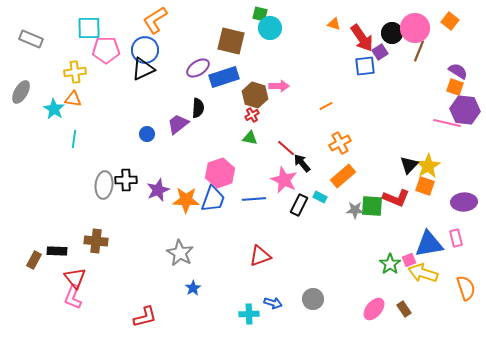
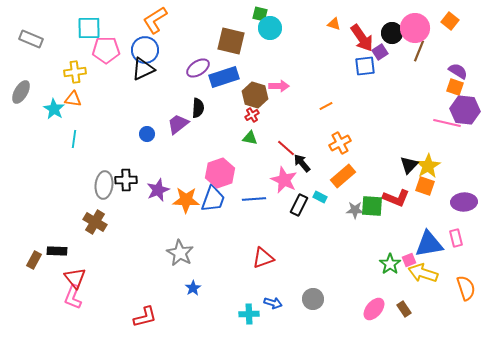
brown cross at (96, 241): moved 1 px left, 19 px up; rotated 25 degrees clockwise
red triangle at (260, 256): moved 3 px right, 2 px down
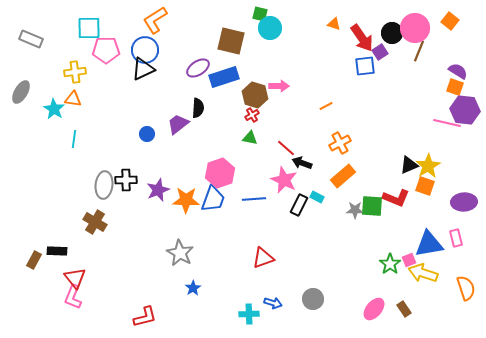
black arrow at (302, 163): rotated 30 degrees counterclockwise
black triangle at (409, 165): rotated 24 degrees clockwise
cyan rectangle at (320, 197): moved 3 px left
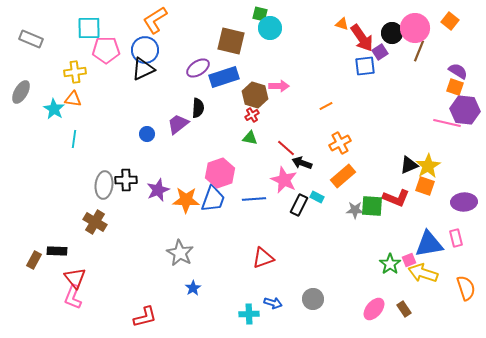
orange triangle at (334, 24): moved 8 px right
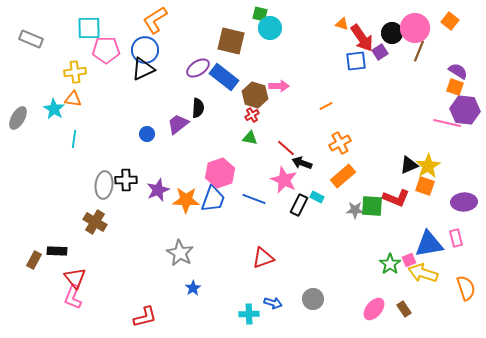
blue square at (365, 66): moved 9 px left, 5 px up
blue rectangle at (224, 77): rotated 56 degrees clockwise
gray ellipse at (21, 92): moved 3 px left, 26 px down
blue line at (254, 199): rotated 25 degrees clockwise
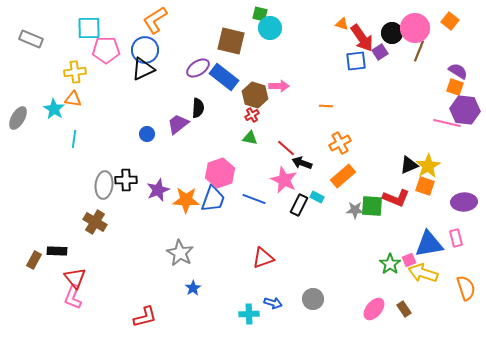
orange line at (326, 106): rotated 32 degrees clockwise
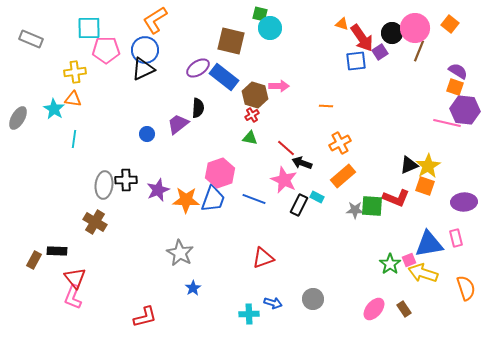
orange square at (450, 21): moved 3 px down
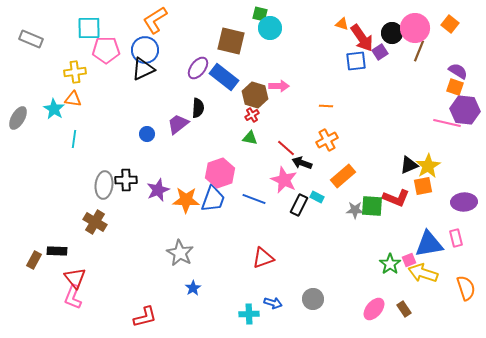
purple ellipse at (198, 68): rotated 20 degrees counterclockwise
orange cross at (340, 143): moved 13 px left, 3 px up
orange square at (425, 186): moved 2 px left; rotated 30 degrees counterclockwise
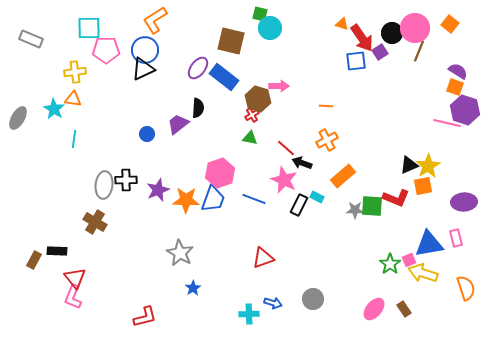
brown hexagon at (255, 95): moved 3 px right, 4 px down
purple hexagon at (465, 110): rotated 12 degrees clockwise
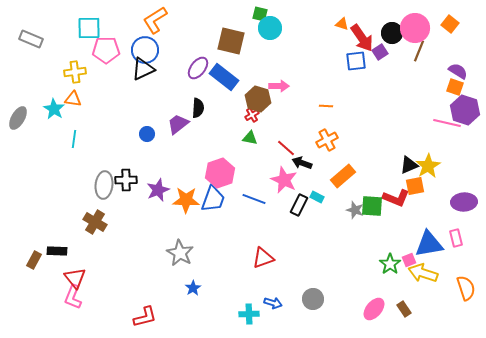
orange square at (423, 186): moved 8 px left
gray star at (355, 210): rotated 18 degrees clockwise
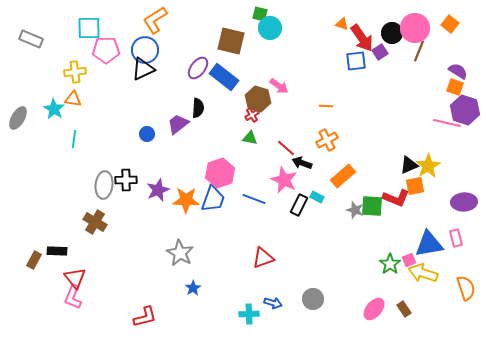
pink arrow at (279, 86): rotated 36 degrees clockwise
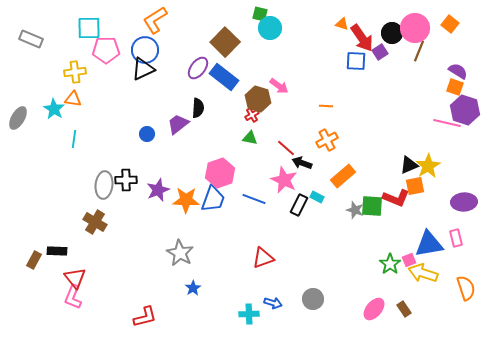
brown square at (231, 41): moved 6 px left, 1 px down; rotated 32 degrees clockwise
blue square at (356, 61): rotated 10 degrees clockwise
